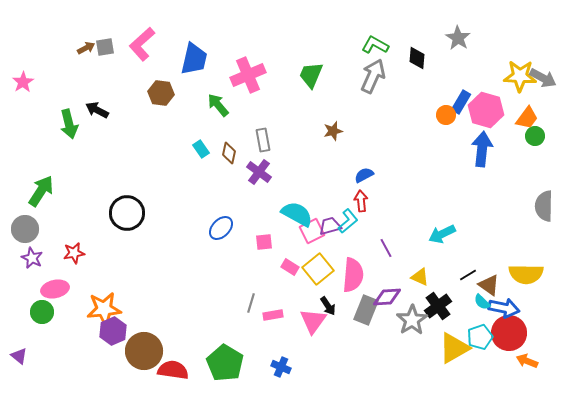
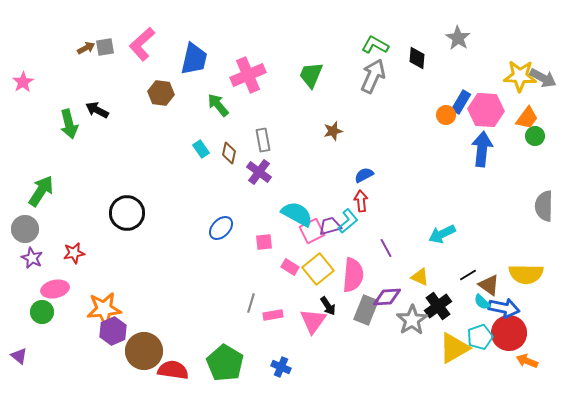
pink hexagon at (486, 110): rotated 12 degrees counterclockwise
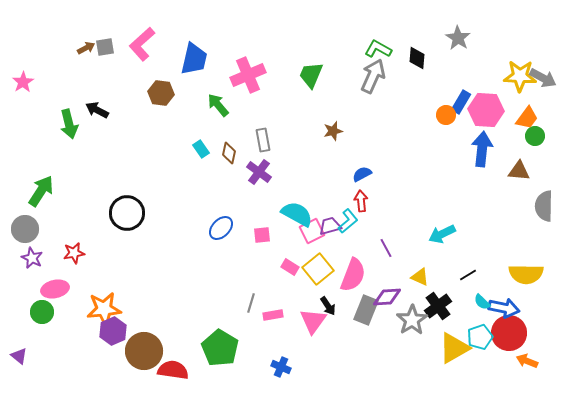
green L-shape at (375, 45): moved 3 px right, 4 px down
blue semicircle at (364, 175): moved 2 px left, 1 px up
pink square at (264, 242): moved 2 px left, 7 px up
pink semicircle at (353, 275): rotated 16 degrees clockwise
brown triangle at (489, 285): moved 30 px right, 114 px up; rotated 30 degrees counterclockwise
green pentagon at (225, 363): moved 5 px left, 15 px up
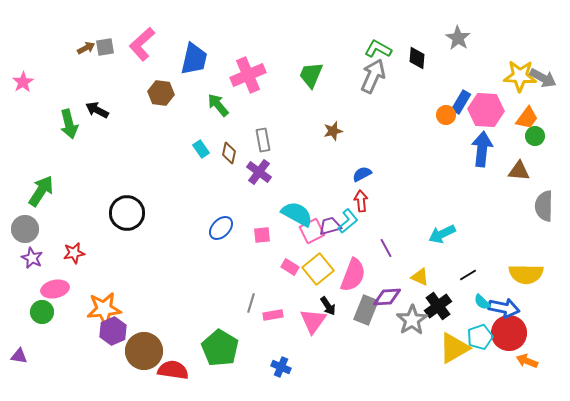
purple triangle at (19, 356): rotated 30 degrees counterclockwise
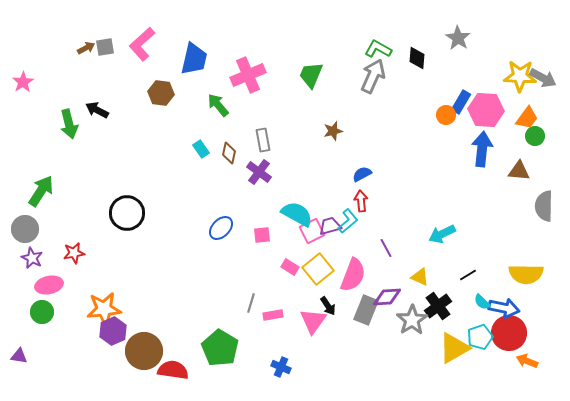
pink ellipse at (55, 289): moved 6 px left, 4 px up
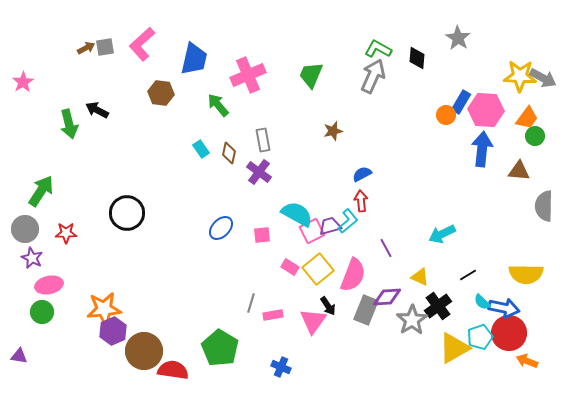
red star at (74, 253): moved 8 px left, 20 px up; rotated 10 degrees clockwise
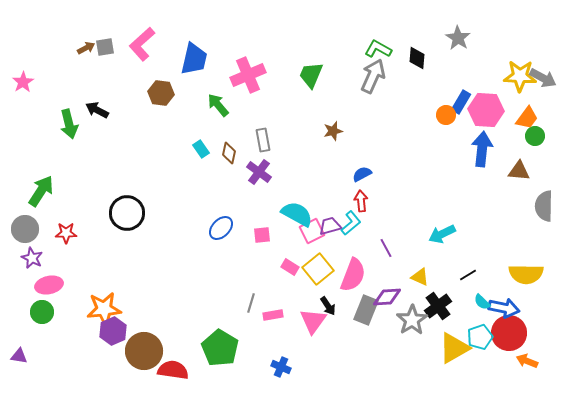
cyan L-shape at (348, 221): moved 3 px right, 2 px down
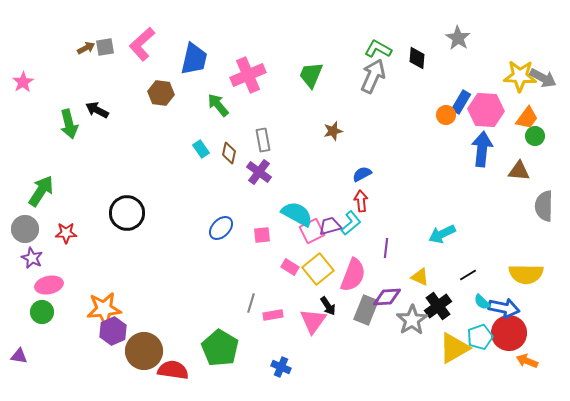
purple line at (386, 248): rotated 36 degrees clockwise
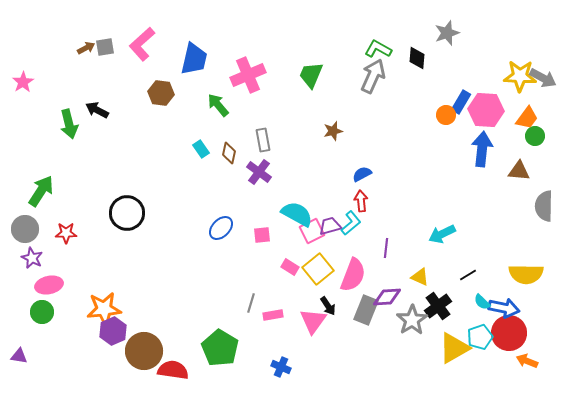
gray star at (458, 38): moved 11 px left, 5 px up; rotated 20 degrees clockwise
